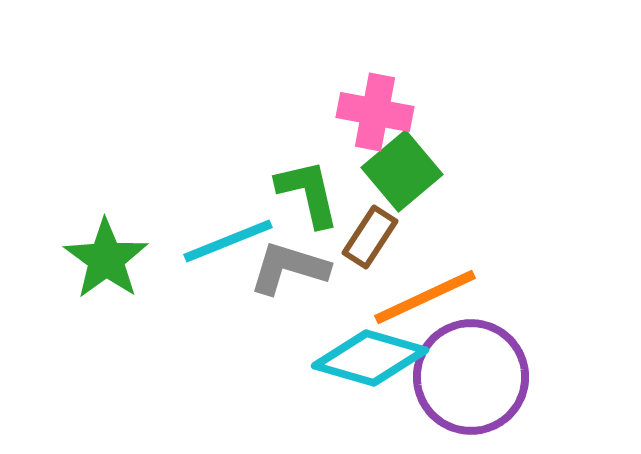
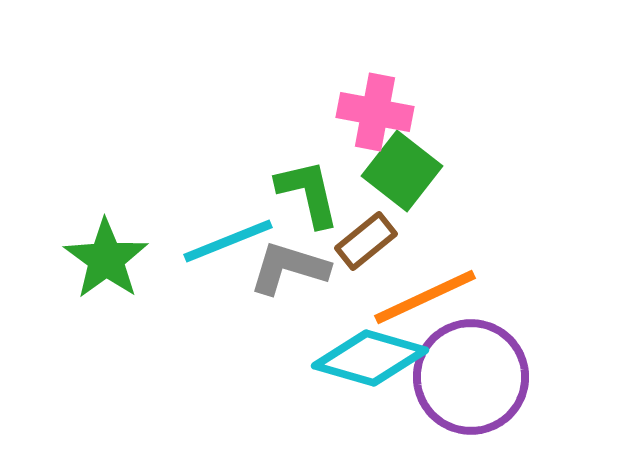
green square: rotated 12 degrees counterclockwise
brown rectangle: moved 4 px left, 4 px down; rotated 18 degrees clockwise
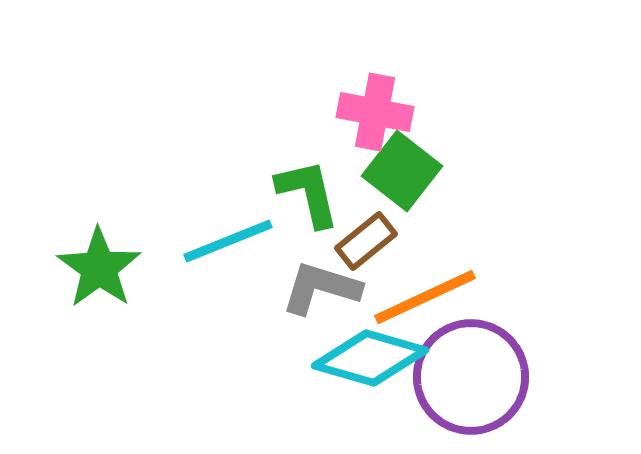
green star: moved 7 px left, 9 px down
gray L-shape: moved 32 px right, 20 px down
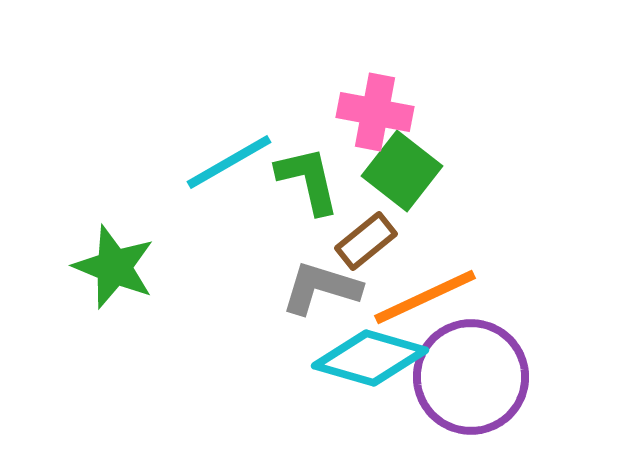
green L-shape: moved 13 px up
cyan line: moved 1 px right, 79 px up; rotated 8 degrees counterclockwise
green star: moved 15 px right, 1 px up; rotated 14 degrees counterclockwise
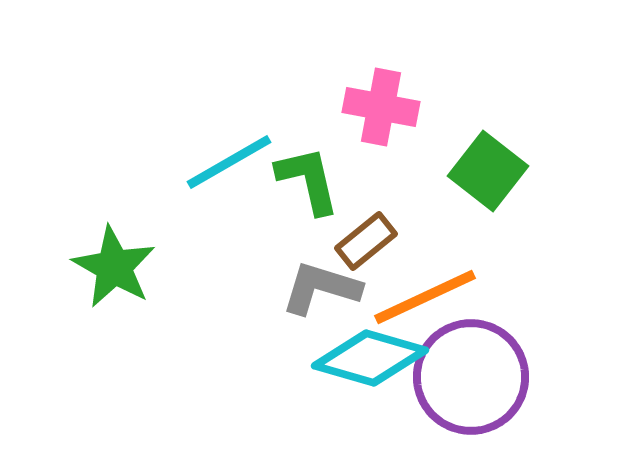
pink cross: moved 6 px right, 5 px up
green square: moved 86 px right
green star: rotated 8 degrees clockwise
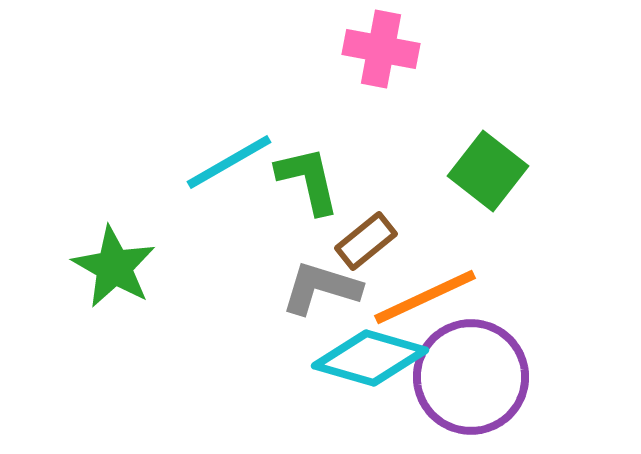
pink cross: moved 58 px up
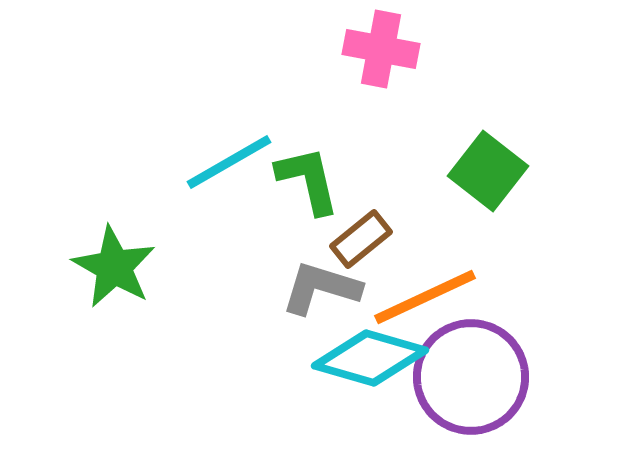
brown rectangle: moved 5 px left, 2 px up
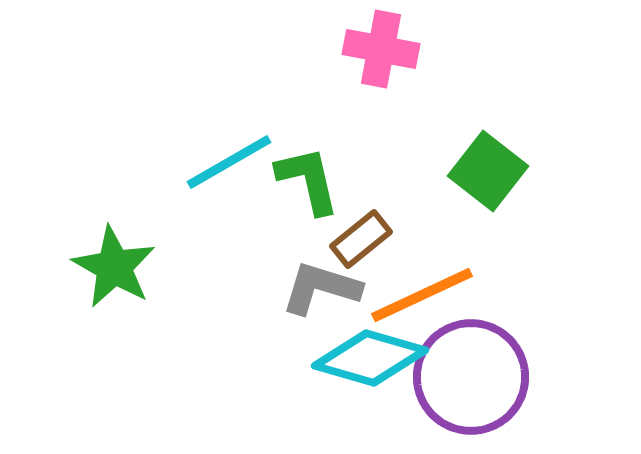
orange line: moved 3 px left, 2 px up
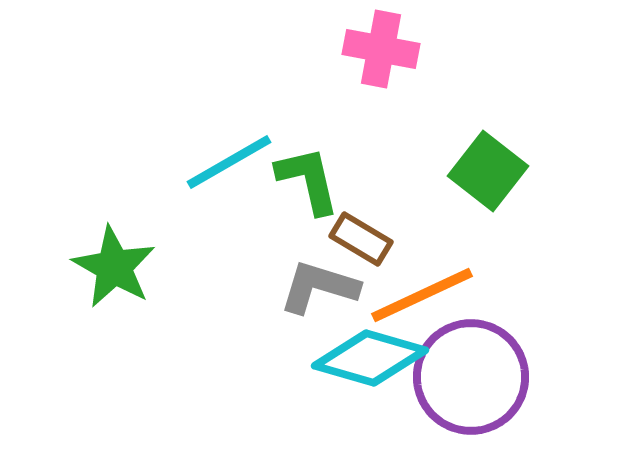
brown rectangle: rotated 70 degrees clockwise
gray L-shape: moved 2 px left, 1 px up
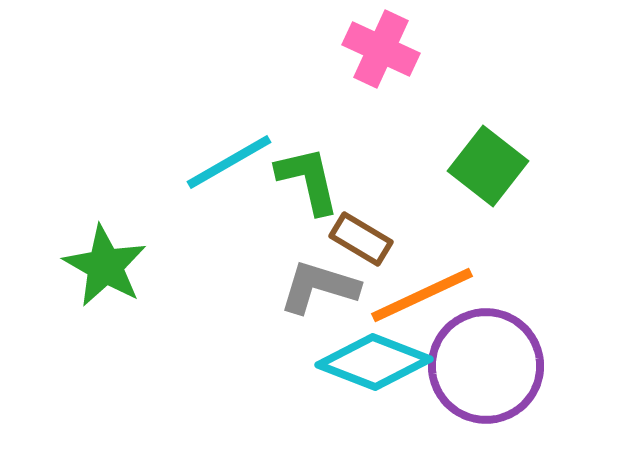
pink cross: rotated 14 degrees clockwise
green square: moved 5 px up
green star: moved 9 px left, 1 px up
cyan diamond: moved 4 px right, 4 px down; rotated 5 degrees clockwise
purple circle: moved 15 px right, 11 px up
